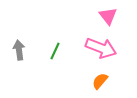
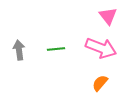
green line: moved 1 px right, 2 px up; rotated 60 degrees clockwise
orange semicircle: moved 2 px down
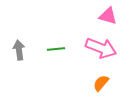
pink triangle: rotated 36 degrees counterclockwise
orange semicircle: moved 1 px right
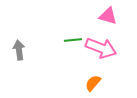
green line: moved 17 px right, 9 px up
orange semicircle: moved 8 px left
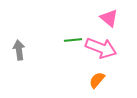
pink triangle: moved 1 px right, 2 px down; rotated 24 degrees clockwise
orange semicircle: moved 4 px right, 3 px up
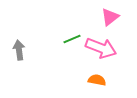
pink triangle: moved 1 px right, 1 px up; rotated 42 degrees clockwise
green line: moved 1 px left, 1 px up; rotated 18 degrees counterclockwise
orange semicircle: rotated 60 degrees clockwise
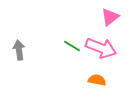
green line: moved 7 px down; rotated 54 degrees clockwise
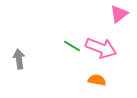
pink triangle: moved 9 px right, 3 px up
gray arrow: moved 9 px down
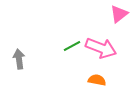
green line: rotated 60 degrees counterclockwise
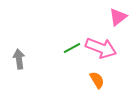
pink triangle: moved 1 px left, 3 px down
green line: moved 2 px down
orange semicircle: rotated 48 degrees clockwise
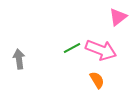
pink arrow: moved 2 px down
